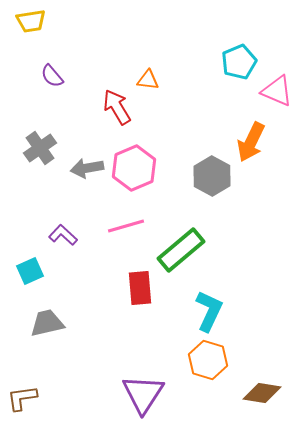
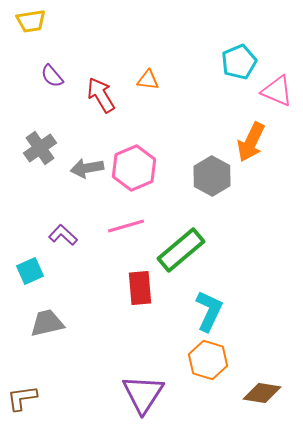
red arrow: moved 16 px left, 12 px up
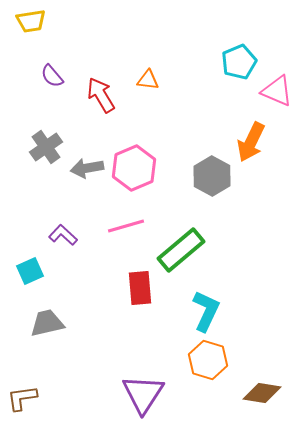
gray cross: moved 6 px right, 1 px up
cyan L-shape: moved 3 px left
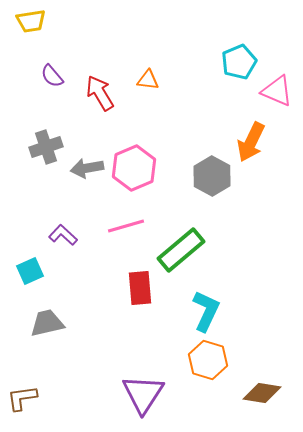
red arrow: moved 1 px left, 2 px up
gray cross: rotated 16 degrees clockwise
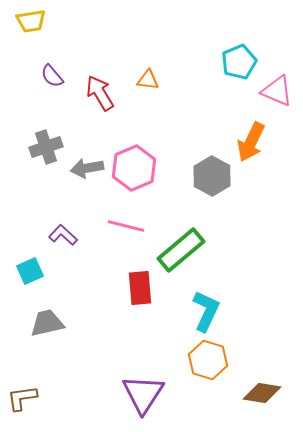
pink line: rotated 30 degrees clockwise
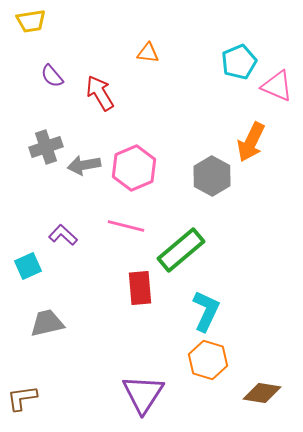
orange triangle: moved 27 px up
pink triangle: moved 5 px up
gray arrow: moved 3 px left, 3 px up
cyan square: moved 2 px left, 5 px up
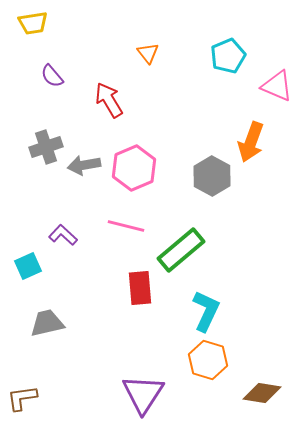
yellow trapezoid: moved 2 px right, 2 px down
orange triangle: rotated 45 degrees clockwise
cyan pentagon: moved 11 px left, 6 px up
red arrow: moved 9 px right, 7 px down
orange arrow: rotated 6 degrees counterclockwise
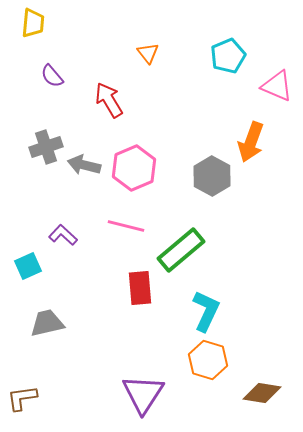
yellow trapezoid: rotated 76 degrees counterclockwise
gray arrow: rotated 24 degrees clockwise
